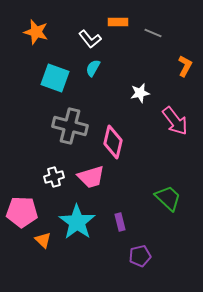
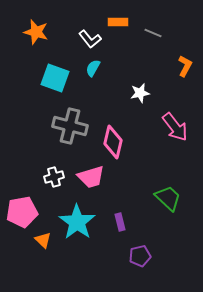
pink arrow: moved 6 px down
pink pentagon: rotated 12 degrees counterclockwise
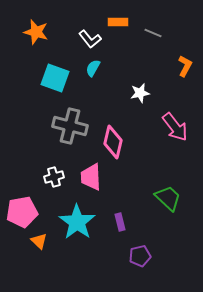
pink trapezoid: rotated 104 degrees clockwise
orange triangle: moved 4 px left, 1 px down
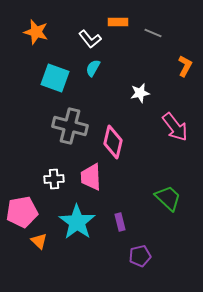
white cross: moved 2 px down; rotated 12 degrees clockwise
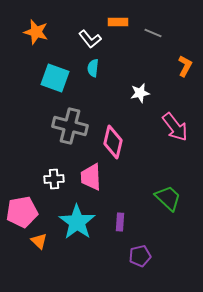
cyan semicircle: rotated 24 degrees counterclockwise
purple rectangle: rotated 18 degrees clockwise
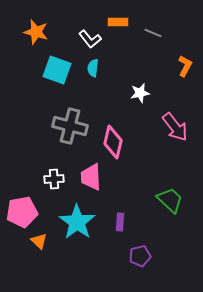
cyan square: moved 2 px right, 8 px up
green trapezoid: moved 2 px right, 2 px down
